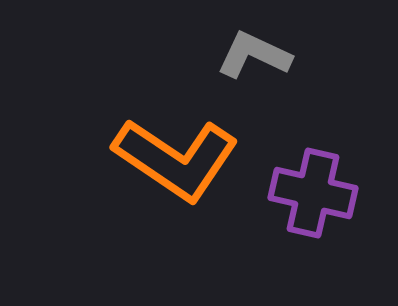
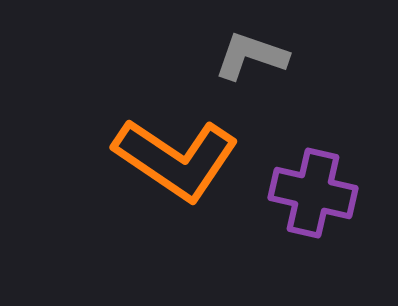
gray L-shape: moved 3 px left, 1 px down; rotated 6 degrees counterclockwise
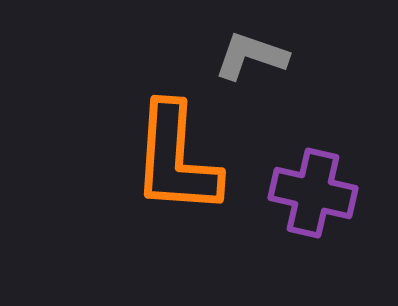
orange L-shape: rotated 60 degrees clockwise
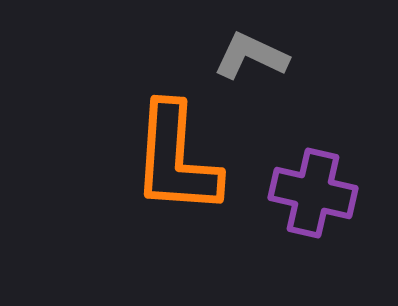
gray L-shape: rotated 6 degrees clockwise
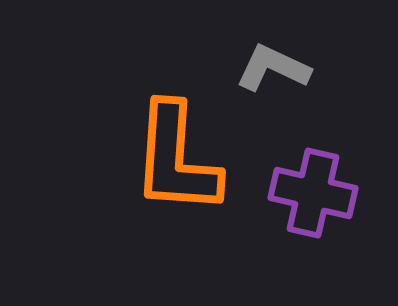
gray L-shape: moved 22 px right, 12 px down
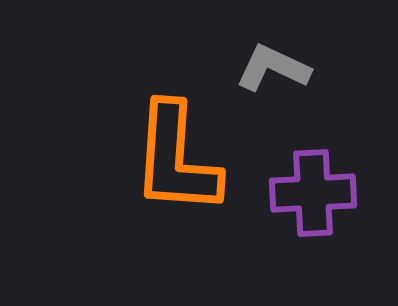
purple cross: rotated 16 degrees counterclockwise
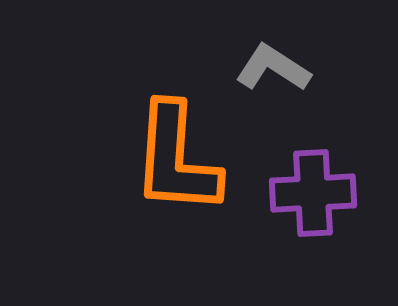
gray L-shape: rotated 8 degrees clockwise
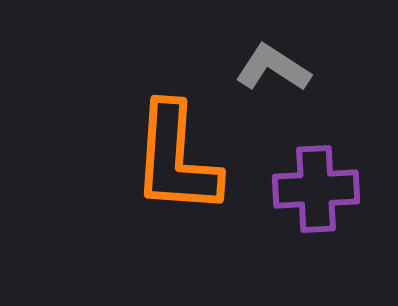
purple cross: moved 3 px right, 4 px up
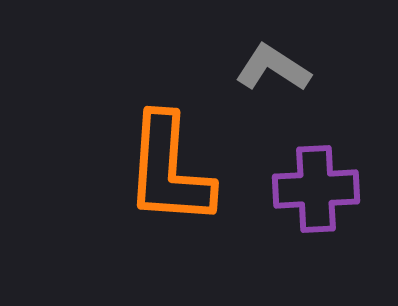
orange L-shape: moved 7 px left, 11 px down
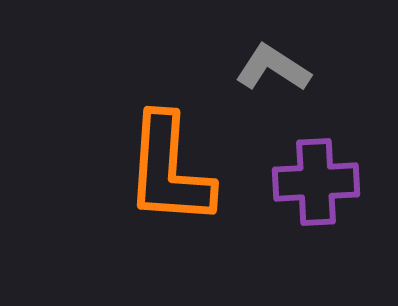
purple cross: moved 7 px up
